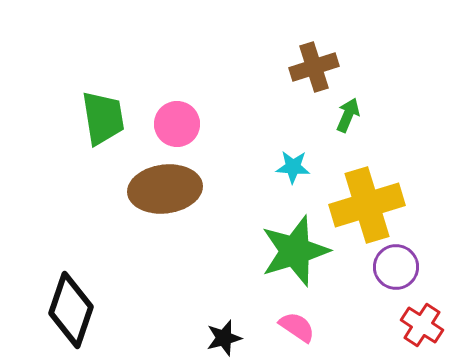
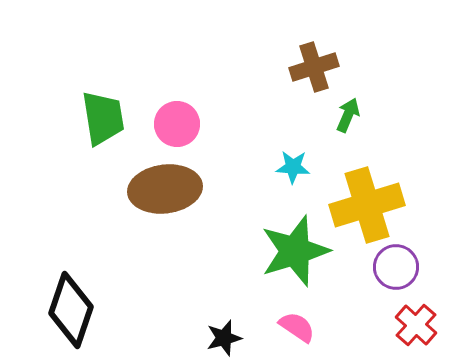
red cross: moved 6 px left; rotated 9 degrees clockwise
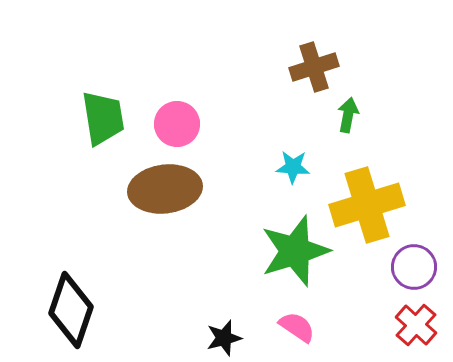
green arrow: rotated 12 degrees counterclockwise
purple circle: moved 18 px right
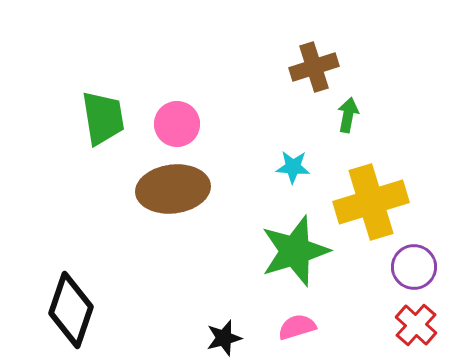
brown ellipse: moved 8 px right
yellow cross: moved 4 px right, 3 px up
pink semicircle: rotated 51 degrees counterclockwise
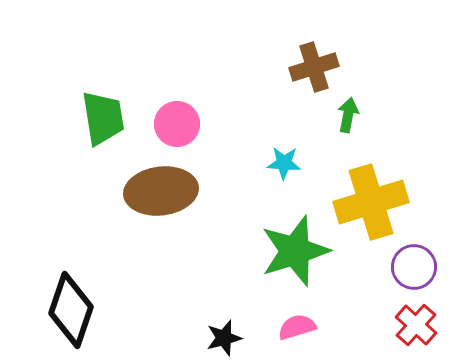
cyan star: moved 9 px left, 4 px up
brown ellipse: moved 12 px left, 2 px down
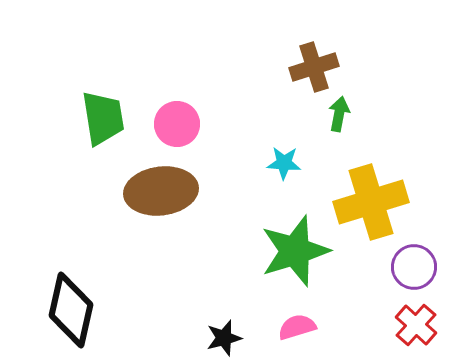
green arrow: moved 9 px left, 1 px up
black diamond: rotated 6 degrees counterclockwise
